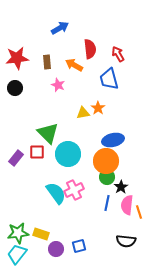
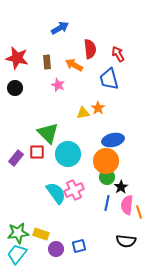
red star: rotated 20 degrees clockwise
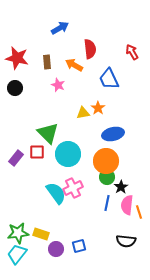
red arrow: moved 14 px right, 2 px up
blue trapezoid: rotated 10 degrees counterclockwise
blue ellipse: moved 6 px up
pink cross: moved 1 px left, 2 px up
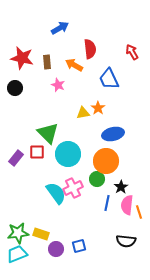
red star: moved 5 px right
green circle: moved 10 px left, 2 px down
cyan trapezoid: rotated 30 degrees clockwise
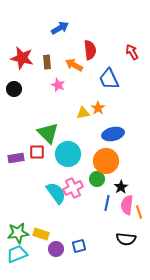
red semicircle: moved 1 px down
black circle: moved 1 px left, 1 px down
purple rectangle: rotated 42 degrees clockwise
black semicircle: moved 2 px up
